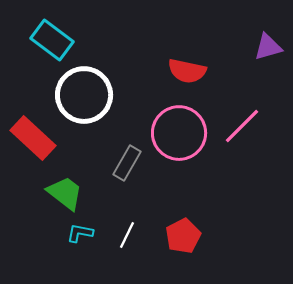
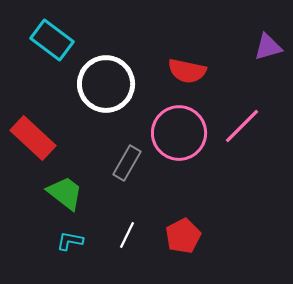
white circle: moved 22 px right, 11 px up
cyan L-shape: moved 10 px left, 8 px down
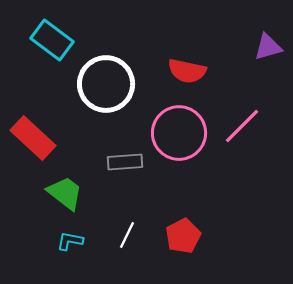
gray rectangle: moved 2 px left, 1 px up; rotated 56 degrees clockwise
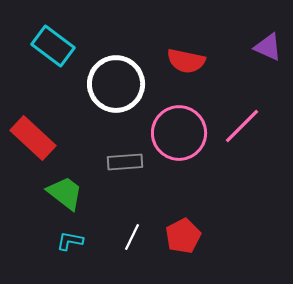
cyan rectangle: moved 1 px right, 6 px down
purple triangle: rotated 40 degrees clockwise
red semicircle: moved 1 px left, 10 px up
white circle: moved 10 px right
white line: moved 5 px right, 2 px down
